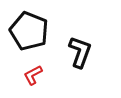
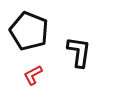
black L-shape: moved 1 px left; rotated 12 degrees counterclockwise
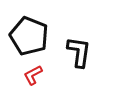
black pentagon: moved 5 px down
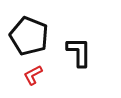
black L-shape: rotated 8 degrees counterclockwise
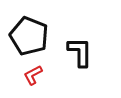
black L-shape: moved 1 px right
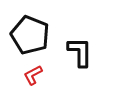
black pentagon: moved 1 px right, 1 px up
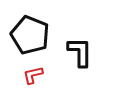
red L-shape: rotated 15 degrees clockwise
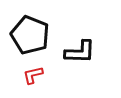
black L-shape: rotated 92 degrees clockwise
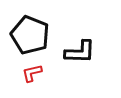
red L-shape: moved 1 px left, 2 px up
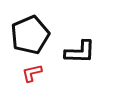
black pentagon: rotated 27 degrees clockwise
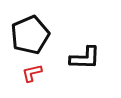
black L-shape: moved 5 px right, 6 px down
